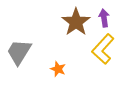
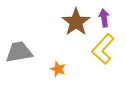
gray trapezoid: rotated 48 degrees clockwise
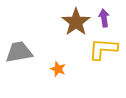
yellow L-shape: rotated 52 degrees clockwise
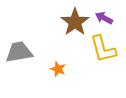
purple arrow: rotated 54 degrees counterclockwise
brown star: moved 1 px left
yellow L-shape: rotated 108 degrees counterclockwise
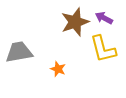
brown star: rotated 16 degrees clockwise
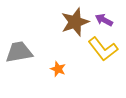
purple arrow: moved 2 px down
yellow L-shape: rotated 24 degrees counterclockwise
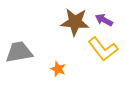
brown star: rotated 24 degrees clockwise
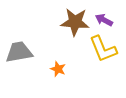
yellow L-shape: rotated 16 degrees clockwise
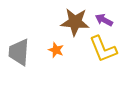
gray trapezoid: rotated 76 degrees counterclockwise
orange star: moved 2 px left, 19 px up
